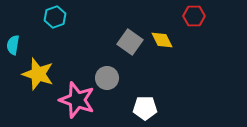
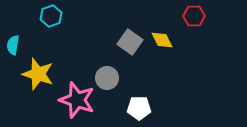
cyan hexagon: moved 4 px left, 1 px up
white pentagon: moved 6 px left
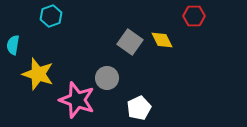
white pentagon: rotated 25 degrees counterclockwise
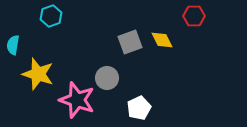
gray square: rotated 35 degrees clockwise
